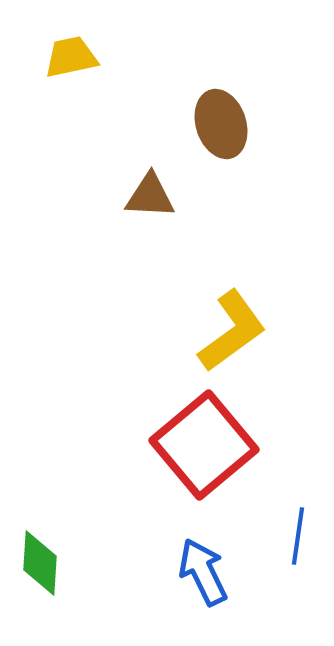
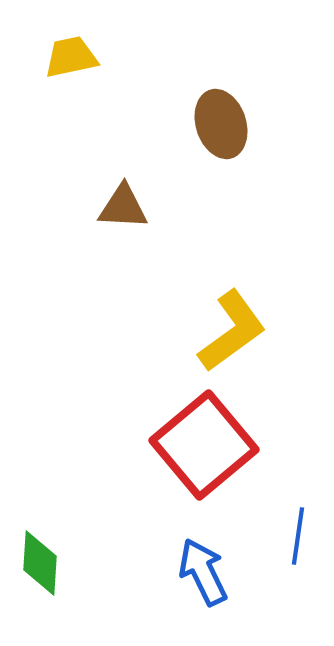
brown triangle: moved 27 px left, 11 px down
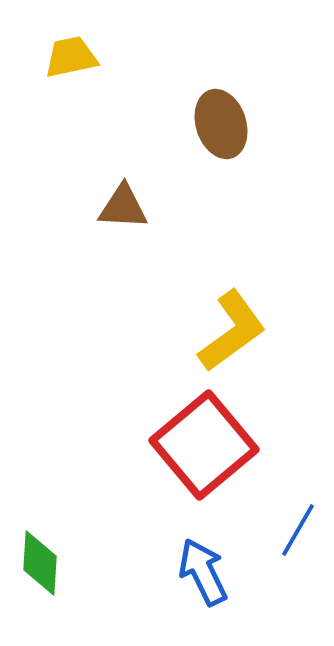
blue line: moved 6 px up; rotated 22 degrees clockwise
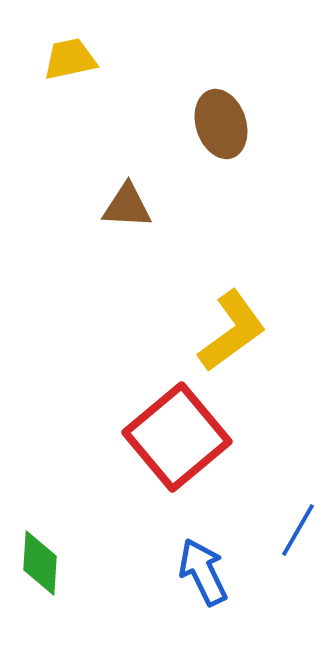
yellow trapezoid: moved 1 px left, 2 px down
brown triangle: moved 4 px right, 1 px up
red square: moved 27 px left, 8 px up
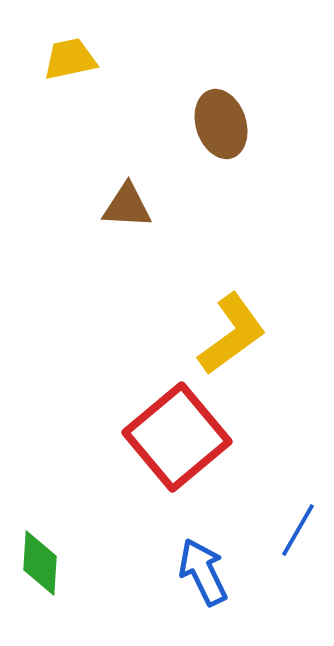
yellow L-shape: moved 3 px down
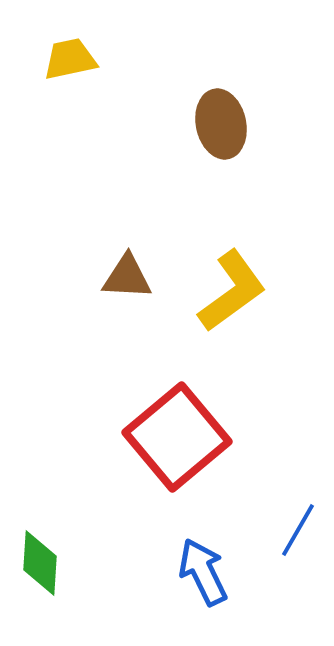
brown ellipse: rotated 6 degrees clockwise
brown triangle: moved 71 px down
yellow L-shape: moved 43 px up
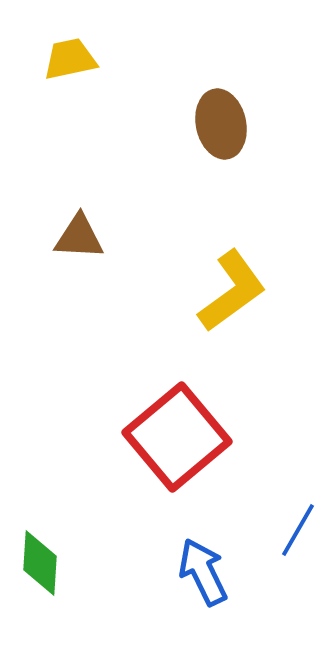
brown triangle: moved 48 px left, 40 px up
